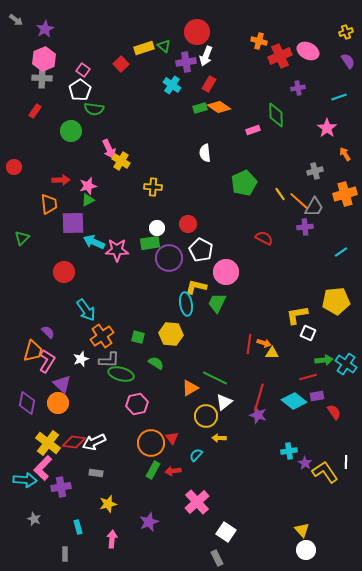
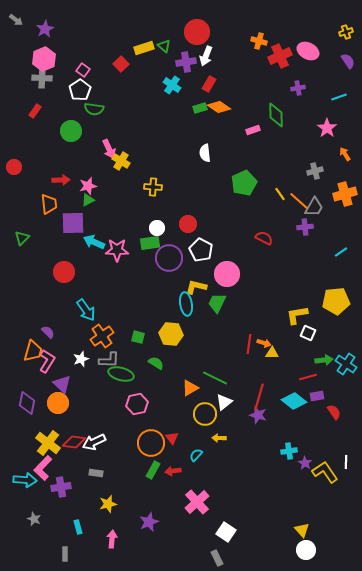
pink circle at (226, 272): moved 1 px right, 2 px down
yellow circle at (206, 416): moved 1 px left, 2 px up
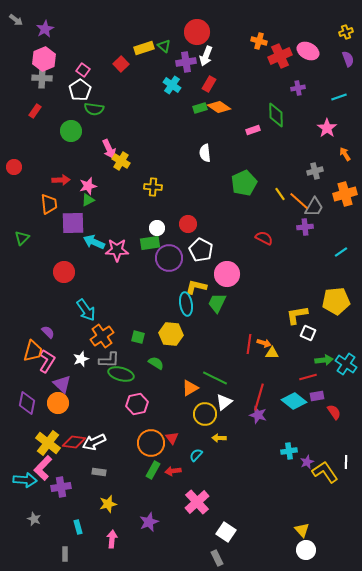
purple semicircle at (348, 61): moved 2 px up; rotated 14 degrees clockwise
purple star at (305, 463): moved 2 px right, 1 px up; rotated 16 degrees clockwise
gray rectangle at (96, 473): moved 3 px right, 1 px up
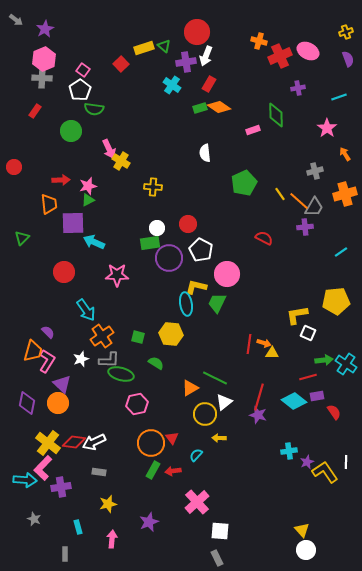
pink star at (117, 250): moved 25 px down
white square at (226, 532): moved 6 px left, 1 px up; rotated 30 degrees counterclockwise
